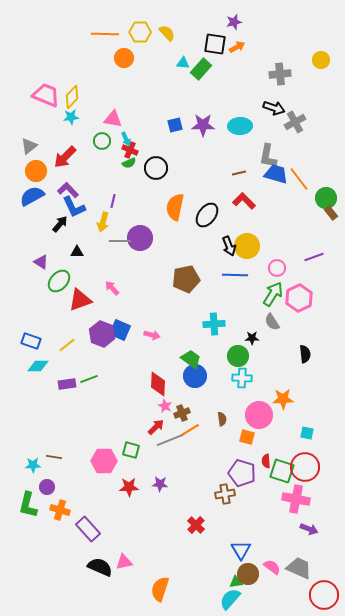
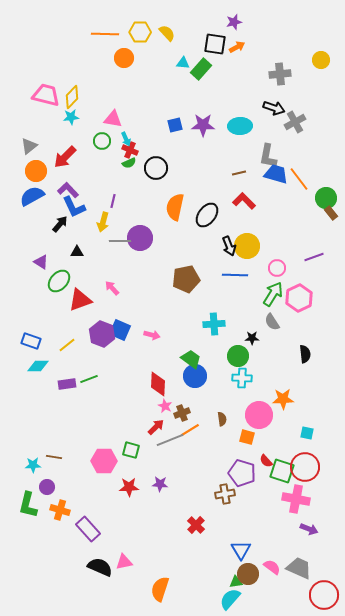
pink trapezoid at (46, 95): rotated 8 degrees counterclockwise
red semicircle at (266, 461): rotated 40 degrees counterclockwise
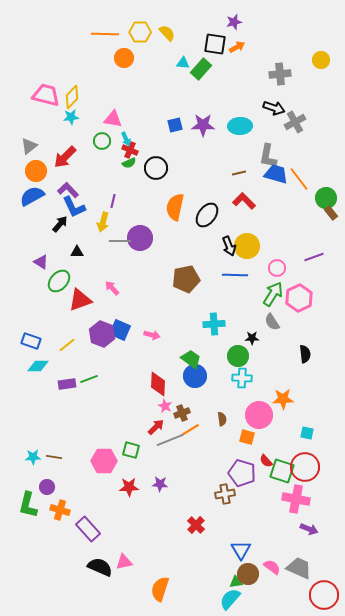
cyan star at (33, 465): moved 8 px up
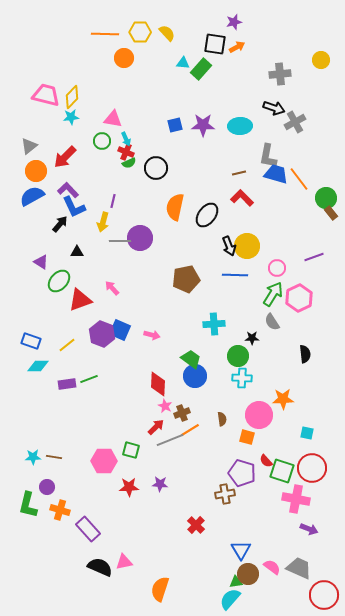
red cross at (130, 150): moved 4 px left, 2 px down
red L-shape at (244, 201): moved 2 px left, 3 px up
red circle at (305, 467): moved 7 px right, 1 px down
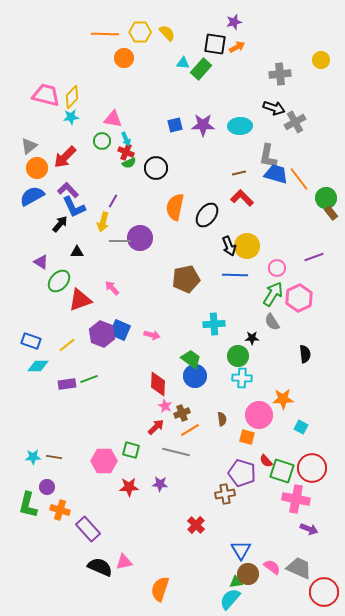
orange circle at (36, 171): moved 1 px right, 3 px up
purple line at (113, 201): rotated 16 degrees clockwise
cyan square at (307, 433): moved 6 px left, 6 px up; rotated 16 degrees clockwise
gray line at (170, 440): moved 6 px right, 12 px down; rotated 36 degrees clockwise
red circle at (324, 595): moved 3 px up
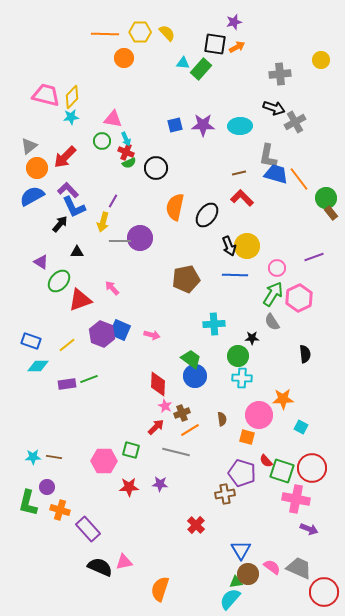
green L-shape at (28, 505): moved 2 px up
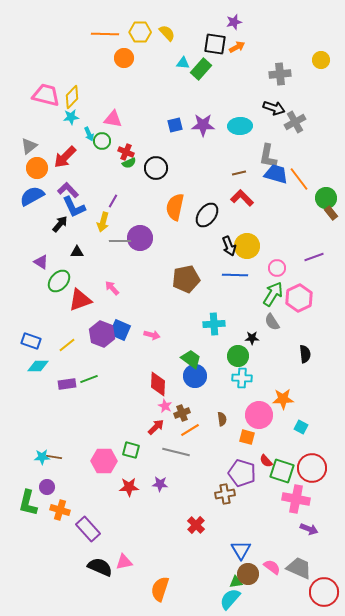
cyan arrow at (126, 139): moved 37 px left, 5 px up
cyan star at (33, 457): moved 9 px right
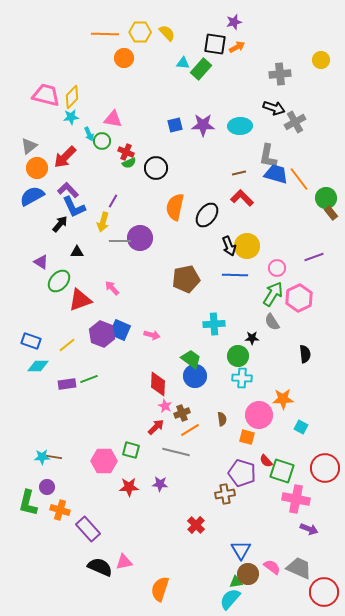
red circle at (312, 468): moved 13 px right
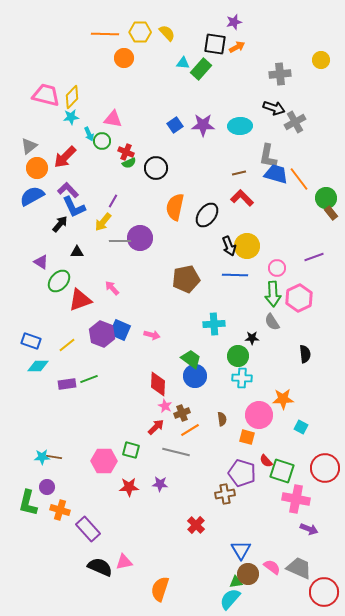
blue square at (175, 125): rotated 21 degrees counterclockwise
yellow arrow at (103, 222): rotated 24 degrees clockwise
green arrow at (273, 294): rotated 145 degrees clockwise
